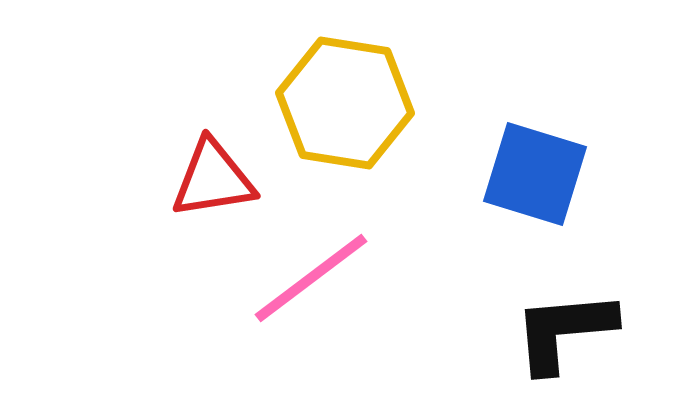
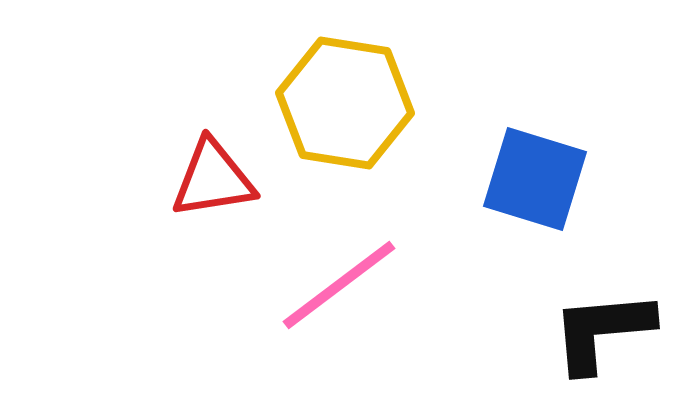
blue square: moved 5 px down
pink line: moved 28 px right, 7 px down
black L-shape: moved 38 px right
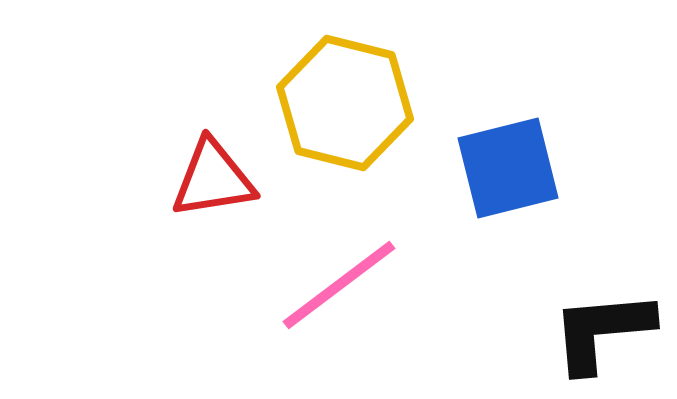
yellow hexagon: rotated 5 degrees clockwise
blue square: moved 27 px left, 11 px up; rotated 31 degrees counterclockwise
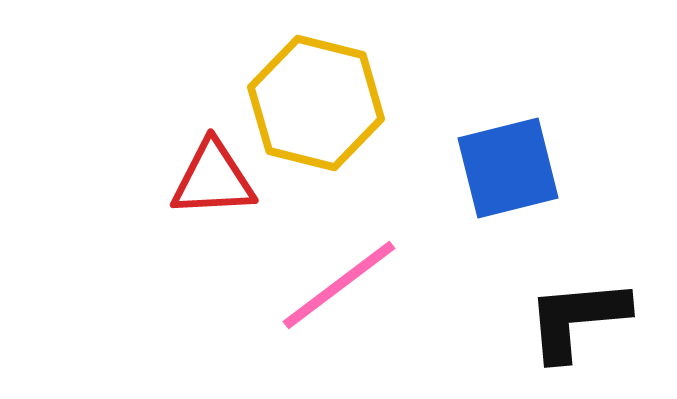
yellow hexagon: moved 29 px left
red triangle: rotated 6 degrees clockwise
black L-shape: moved 25 px left, 12 px up
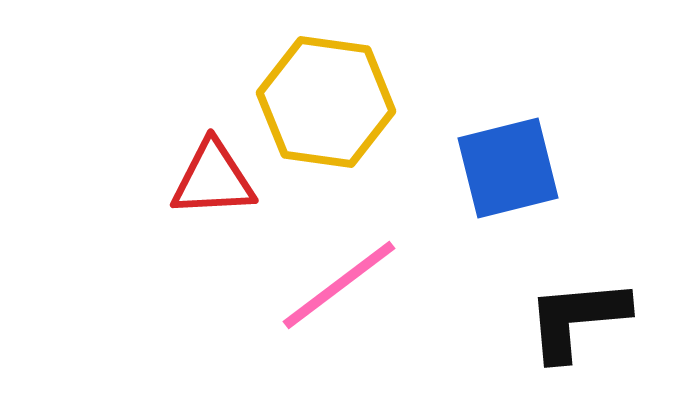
yellow hexagon: moved 10 px right, 1 px up; rotated 6 degrees counterclockwise
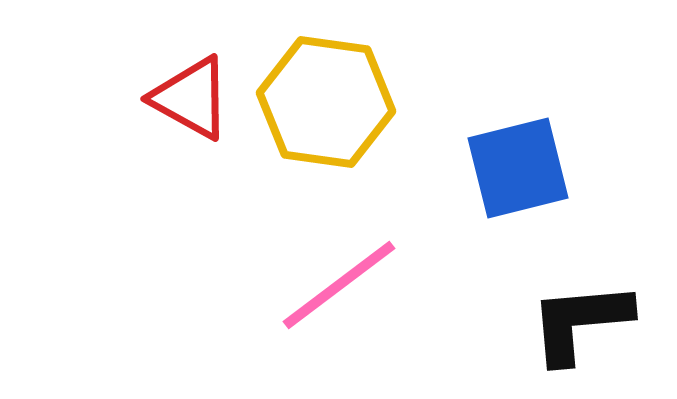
blue square: moved 10 px right
red triangle: moved 22 px left, 81 px up; rotated 32 degrees clockwise
black L-shape: moved 3 px right, 3 px down
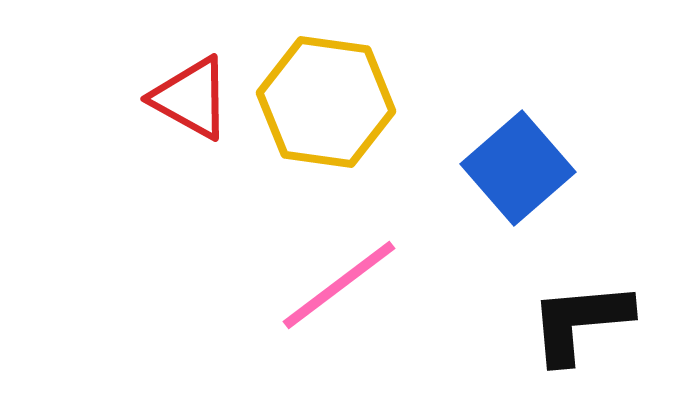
blue square: rotated 27 degrees counterclockwise
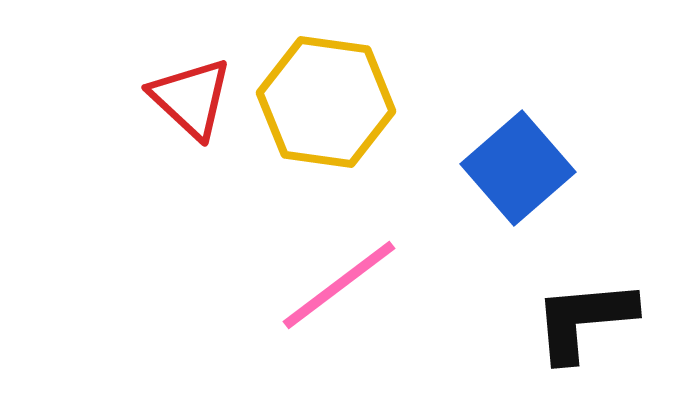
red triangle: rotated 14 degrees clockwise
black L-shape: moved 4 px right, 2 px up
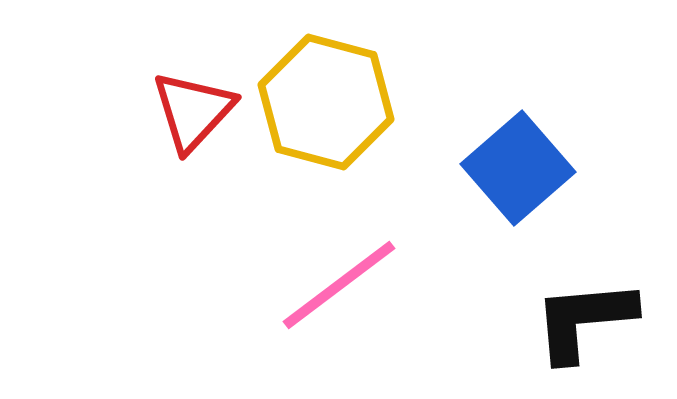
red triangle: moved 2 px right, 13 px down; rotated 30 degrees clockwise
yellow hexagon: rotated 7 degrees clockwise
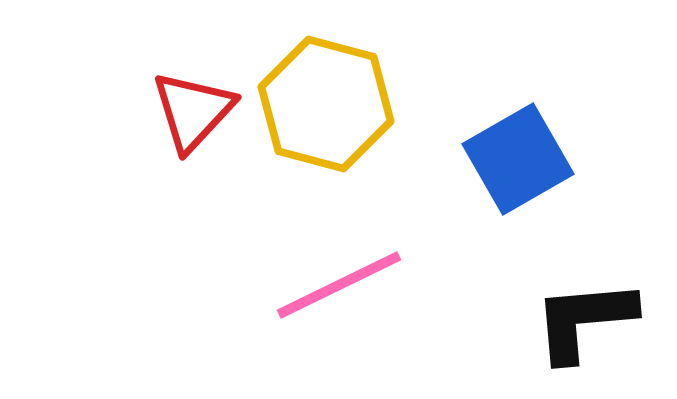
yellow hexagon: moved 2 px down
blue square: moved 9 px up; rotated 11 degrees clockwise
pink line: rotated 11 degrees clockwise
